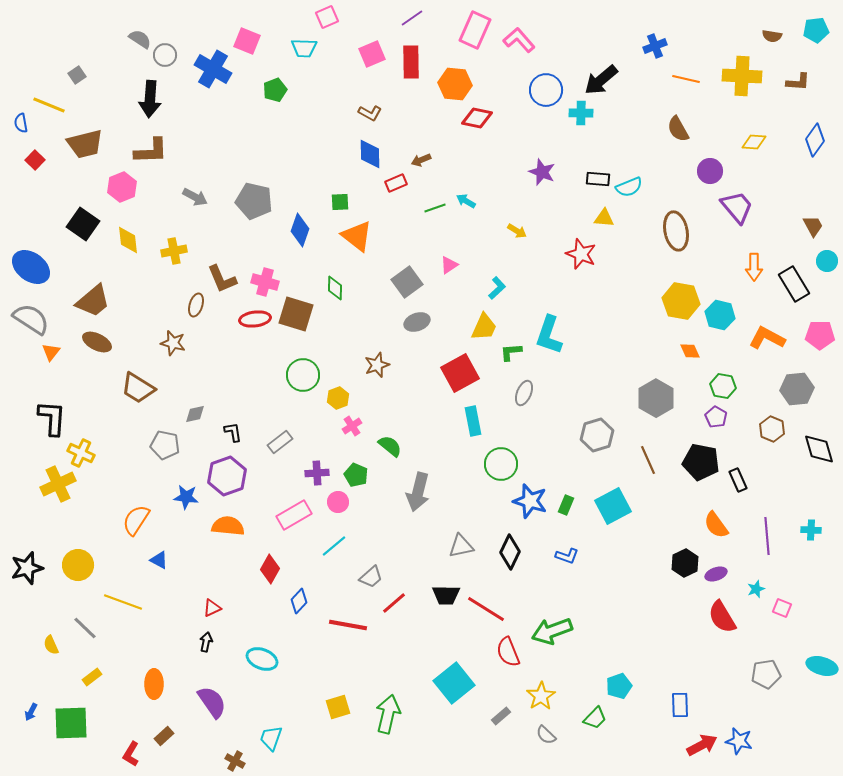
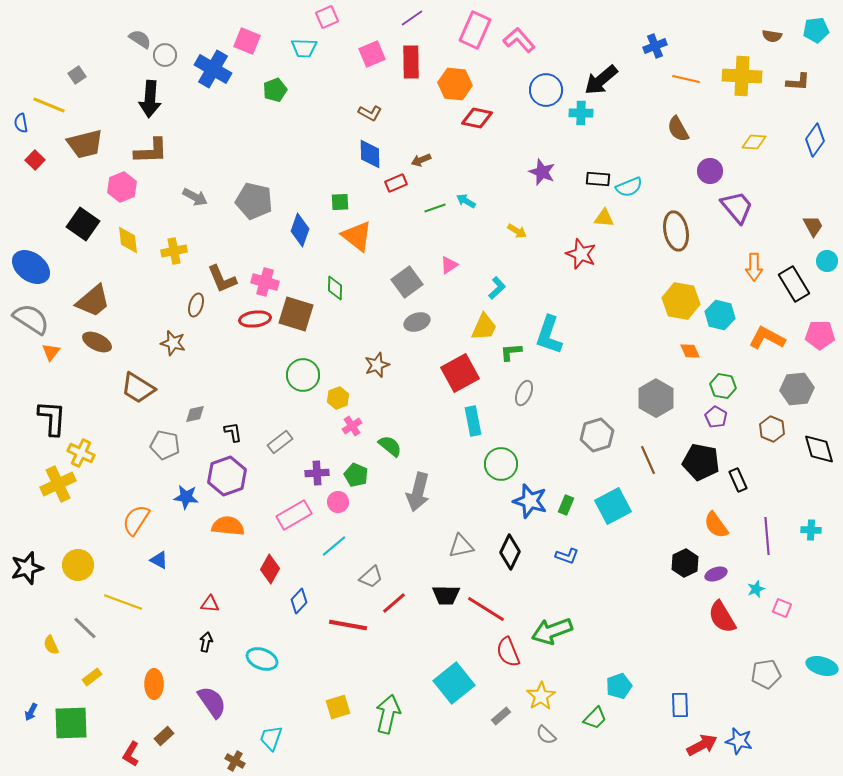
red triangle at (212, 608): moved 2 px left, 4 px up; rotated 30 degrees clockwise
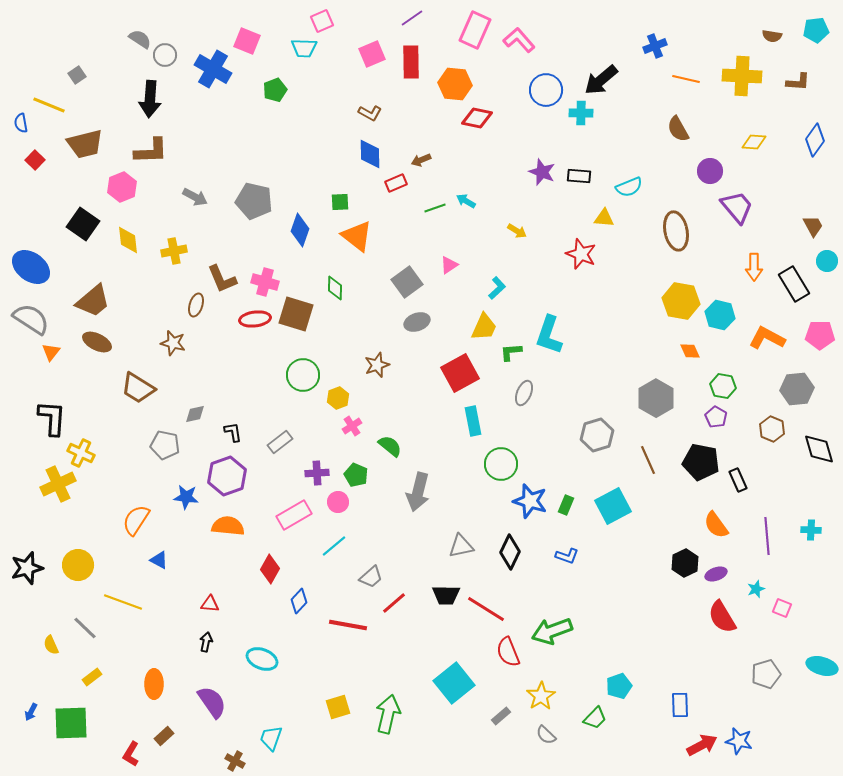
pink square at (327, 17): moved 5 px left, 4 px down
black rectangle at (598, 179): moved 19 px left, 3 px up
gray pentagon at (766, 674): rotated 8 degrees counterclockwise
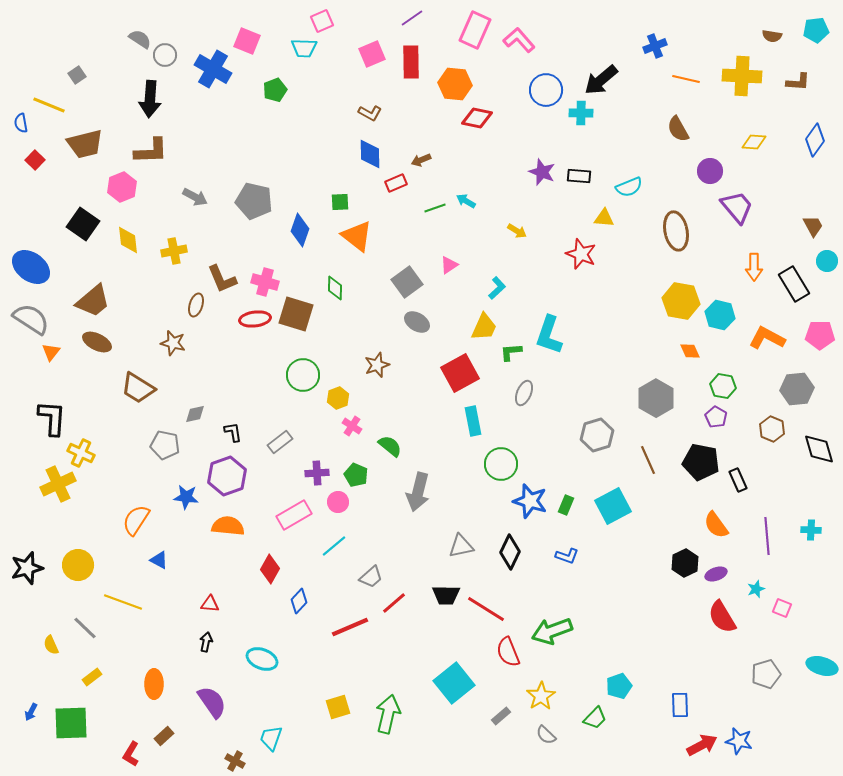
gray ellipse at (417, 322): rotated 50 degrees clockwise
pink cross at (352, 426): rotated 24 degrees counterclockwise
red line at (348, 625): moved 2 px right, 2 px down; rotated 33 degrees counterclockwise
